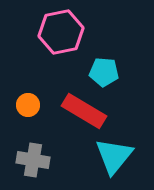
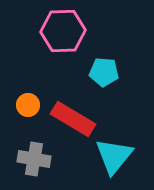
pink hexagon: moved 2 px right, 1 px up; rotated 9 degrees clockwise
red rectangle: moved 11 px left, 8 px down
gray cross: moved 1 px right, 1 px up
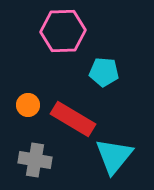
gray cross: moved 1 px right, 1 px down
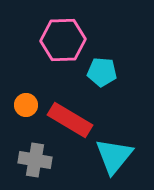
pink hexagon: moved 9 px down
cyan pentagon: moved 2 px left
orange circle: moved 2 px left
red rectangle: moved 3 px left, 1 px down
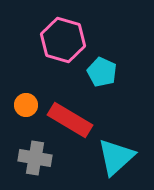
pink hexagon: rotated 18 degrees clockwise
cyan pentagon: rotated 20 degrees clockwise
cyan triangle: moved 2 px right, 1 px down; rotated 9 degrees clockwise
gray cross: moved 2 px up
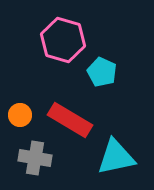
orange circle: moved 6 px left, 10 px down
cyan triangle: rotated 30 degrees clockwise
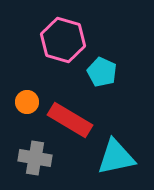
orange circle: moved 7 px right, 13 px up
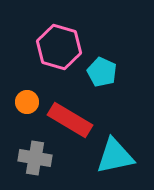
pink hexagon: moved 4 px left, 7 px down
cyan triangle: moved 1 px left, 1 px up
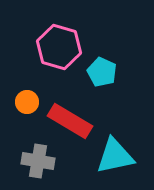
red rectangle: moved 1 px down
gray cross: moved 3 px right, 3 px down
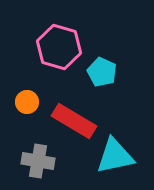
red rectangle: moved 4 px right
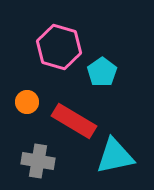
cyan pentagon: rotated 12 degrees clockwise
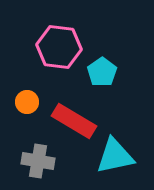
pink hexagon: rotated 9 degrees counterclockwise
